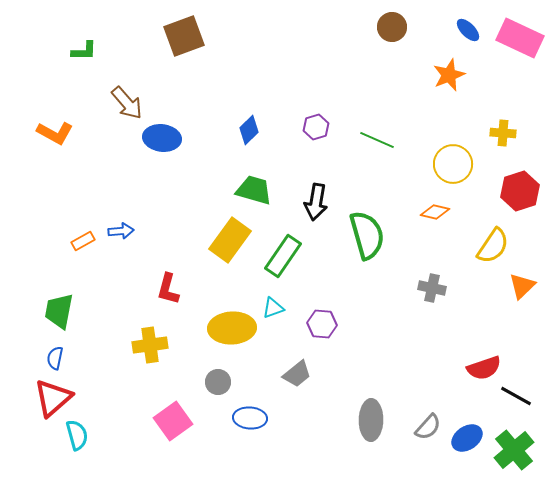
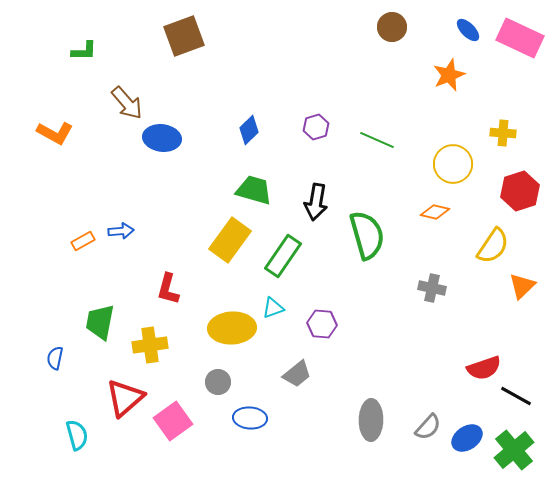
green trapezoid at (59, 311): moved 41 px right, 11 px down
red triangle at (53, 398): moved 72 px right
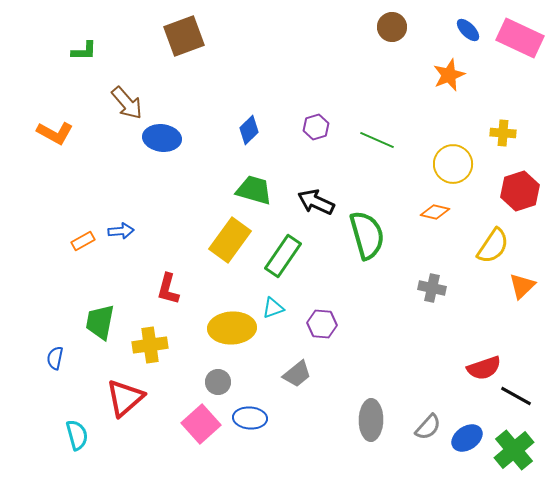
black arrow at (316, 202): rotated 105 degrees clockwise
pink square at (173, 421): moved 28 px right, 3 px down; rotated 6 degrees counterclockwise
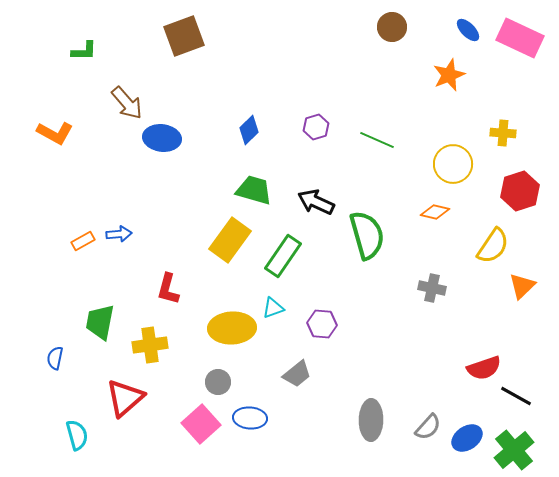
blue arrow at (121, 231): moved 2 px left, 3 px down
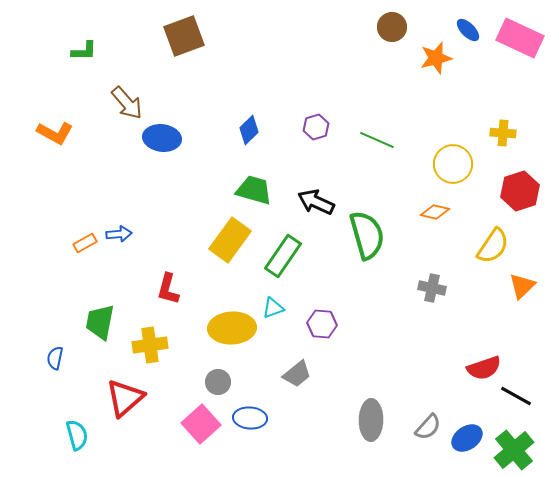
orange star at (449, 75): moved 13 px left, 17 px up; rotated 8 degrees clockwise
orange rectangle at (83, 241): moved 2 px right, 2 px down
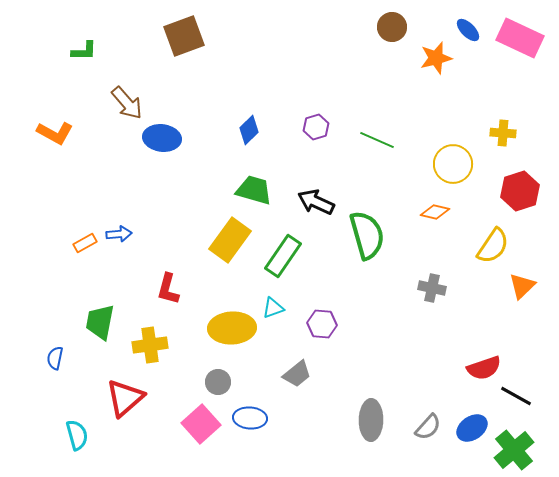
blue ellipse at (467, 438): moved 5 px right, 10 px up
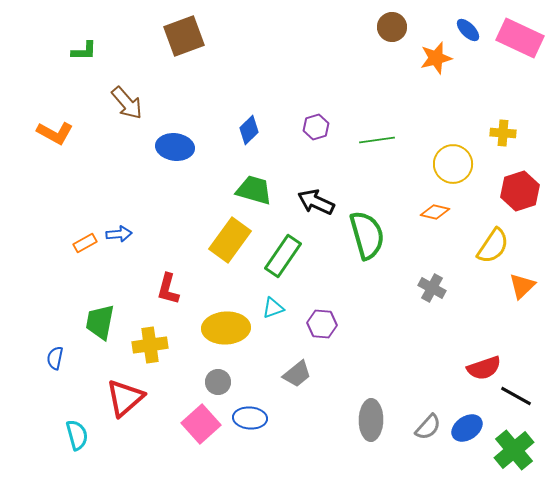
blue ellipse at (162, 138): moved 13 px right, 9 px down
green line at (377, 140): rotated 32 degrees counterclockwise
gray cross at (432, 288): rotated 16 degrees clockwise
yellow ellipse at (232, 328): moved 6 px left
blue ellipse at (472, 428): moved 5 px left
